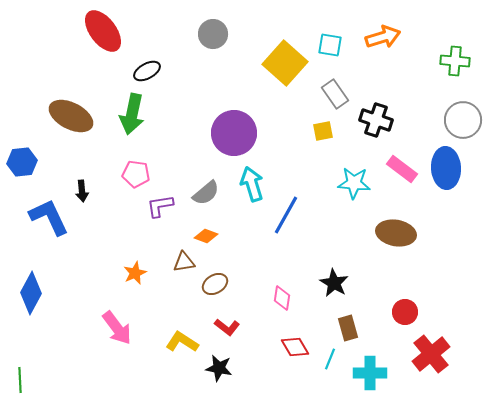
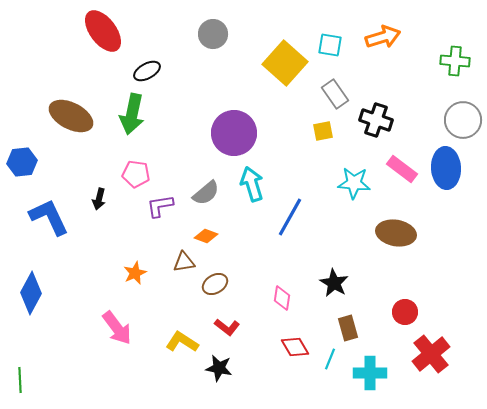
black arrow at (82, 191): moved 17 px right, 8 px down; rotated 20 degrees clockwise
blue line at (286, 215): moved 4 px right, 2 px down
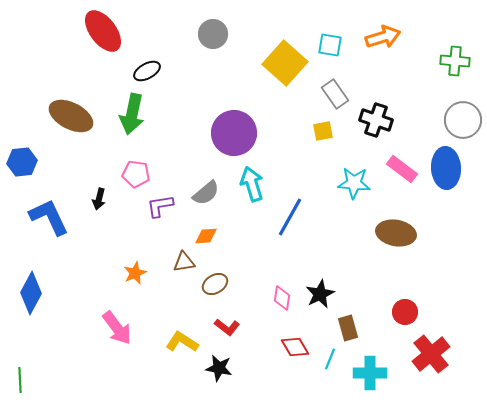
orange diamond at (206, 236): rotated 25 degrees counterclockwise
black star at (334, 283): moved 14 px left, 11 px down; rotated 16 degrees clockwise
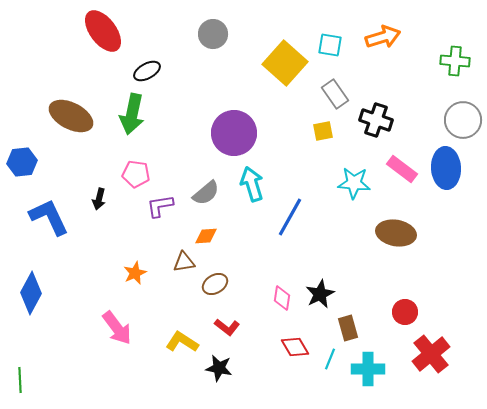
cyan cross at (370, 373): moved 2 px left, 4 px up
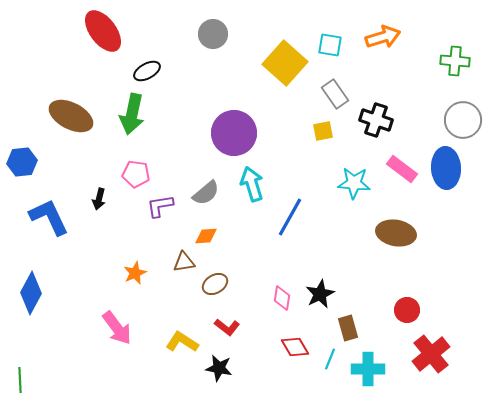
red circle at (405, 312): moved 2 px right, 2 px up
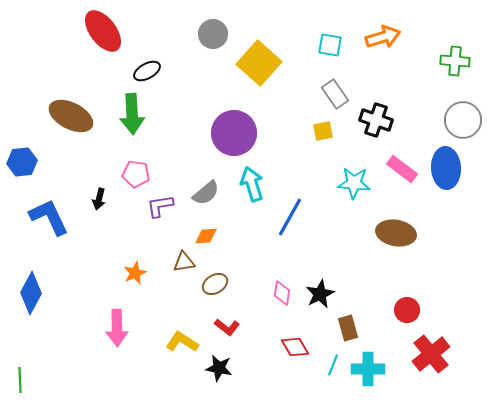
yellow square at (285, 63): moved 26 px left
green arrow at (132, 114): rotated 15 degrees counterclockwise
pink diamond at (282, 298): moved 5 px up
pink arrow at (117, 328): rotated 36 degrees clockwise
cyan line at (330, 359): moved 3 px right, 6 px down
